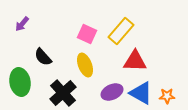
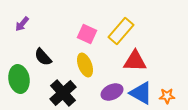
green ellipse: moved 1 px left, 3 px up
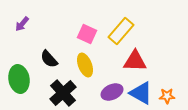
black semicircle: moved 6 px right, 2 px down
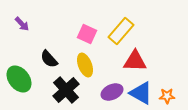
purple arrow: rotated 84 degrees counterclockwise
green ellipse: rotated 28 degrees counterclockwise
black cross: moved 3 px right, 3 px up
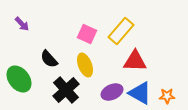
blue triangle: moved 1 px left
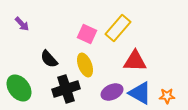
yellow rectangle: moved 3 px left, 3 px up
green ellipse: moved 9 px down
black cross: moved 1 px up; rotated 24 degrees clockwise
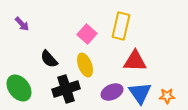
yellow rectangle: moved 3 px right, 2 px up; rotated 28 degrees counterclockwise
pink square: rotated 18 degrees clockwise
blue triangle: rotated 25 degrees clockwise
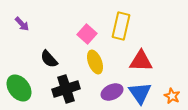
red triangle: moved 6 px right
yellow ellipse: moved 10 px right, 3 px up
orange star: moved 5 px right; rotated 28 degrees clockwise
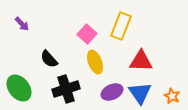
yellow rectangle: rotated 8 degrees clockwise
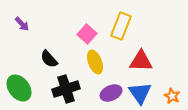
purple ellipse: moved 1 px left, 1 px down
